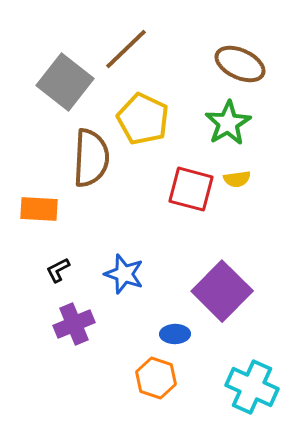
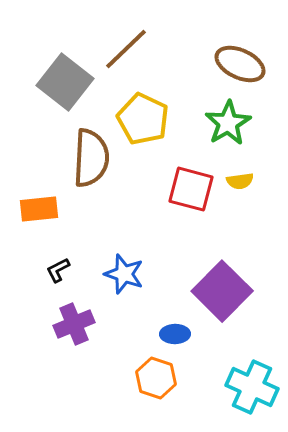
yellow semicircle: moved 3 px right, 2 px down
orange rectangle: rotated 9 degrees counterclockwise
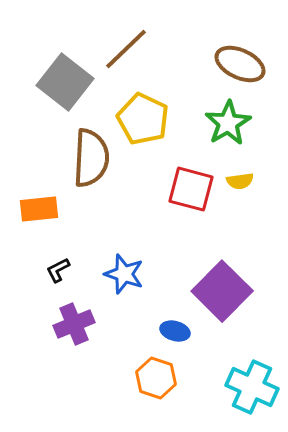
blue ellipse: moved 3 px up; rotated 16 degrees clockwise
